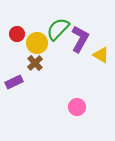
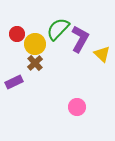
yellow circle: moved 2 px left, 1 px down
yellow triangle: moved 1 px right, 1 px up; rotated 12 degrees clockwise
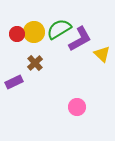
green semicircle: moved 1 px right; rotated 15 degrees clockwise
purple L-shape: rotated 32 degrees clockwise
yellow circle: moved 1 px left, 12 px up
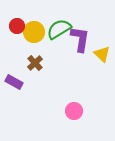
red circle: moved 8 px up
purple L-shape: rotated 52 degrees counterclockwise
purple rectangle: rotated 54 degrees clockwise
pink circle: moved 3 px left, 4 px down
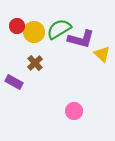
purple L-shape: moved 1 px right; rotated 96 degrees clockwise
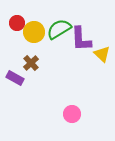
red circle: moved 3 px up
purple L-shape: rotated 72 degrees clockwise
brown cross: moved 4 px left
purple rectangle: moved 1 px right, 4 px up
pink circle: moved 2 px left, 3 px down
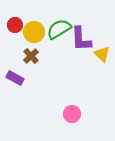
red circle: moved 2 px left, 2 px down
brown cross: moved 7 px up
